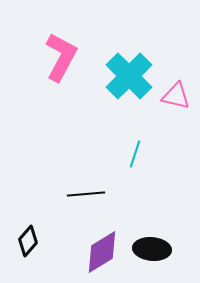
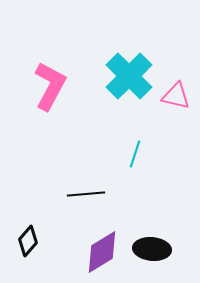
pink L-shape: moved 11 px left, 29 px down
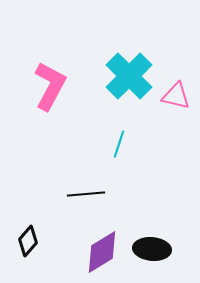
cyan line: moved 16 px left, 10 px up
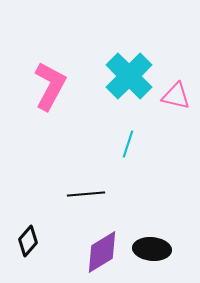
cyan line: moved 9 px right
